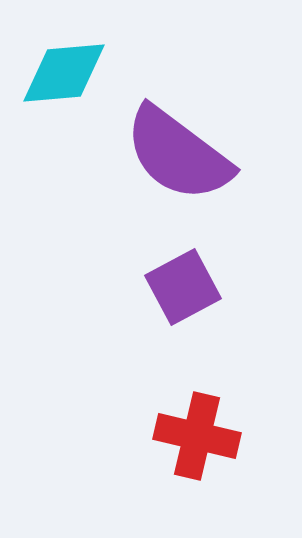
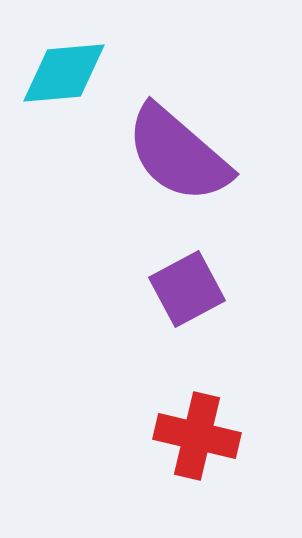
purple semicircle: rotated 4 degrees clockwise
purple square: moved 4 px right, 2 px down
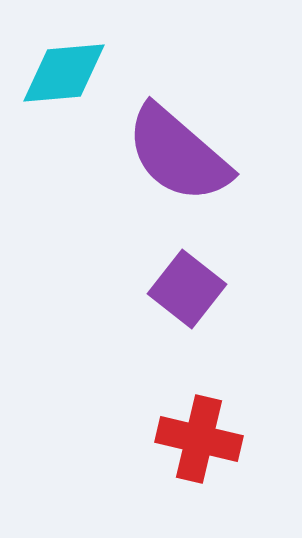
purple square: rotated 24 degrees counterclockwise
red cross: moved 2 px right, 3 px down
